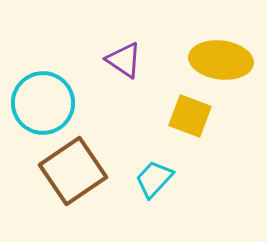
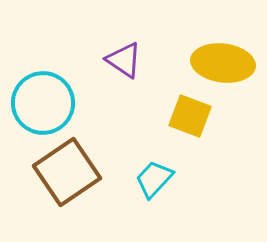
yellow ellipse: moved 2 px right, 3 px down
brown square: moved 6 px left, 1 px down
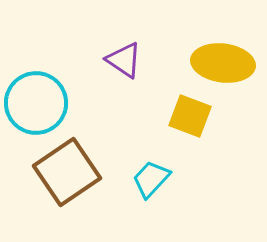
cyan circle: moved 7 px left
cyan trapezoid: moved 3 px left
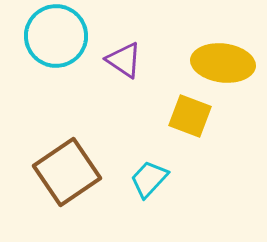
cyan circle: moved 20 px right, 67 px up
cyan trapezoid: moved 2 px left
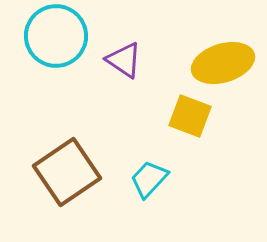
yellow ellipse: rotated 24 degrees counterclockwise
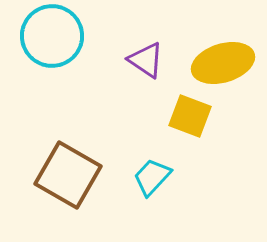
cyan circle: moved 4 px left
purple triangle: moved 22 px right
brown square: moved 1 px right, 3 px down; rotated 26 degrees counterclockwise
cyan trapezoid: moved 3 px right, 2 px up
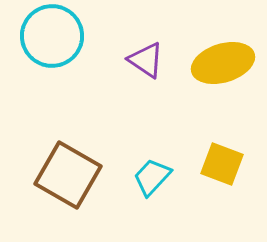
yellow square: moved 32 px right, 48 px down
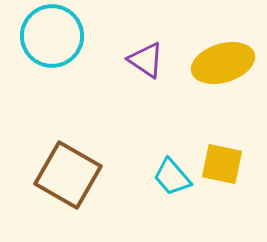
yellow square: rotated 9 degrees counterclockwise
cyan trapezoid: moved 20 px right; rotated 84 degrees counterclockwise
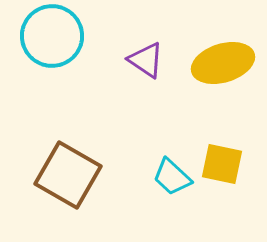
cyan trapezoid: rotated 6 degrees counterclockwise
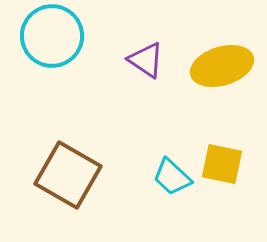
yellow ellipse: moved 1 px left, 3 px down
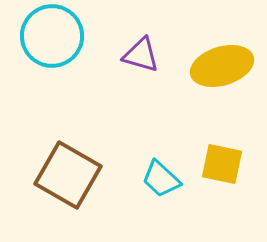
purple triangle: moved 5 px left, 5 px up; rotated 18 degrees counterclockwise
cyan trapezoid: moved 11 px left, 2 px down
